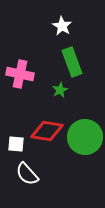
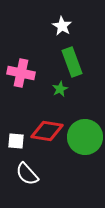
pink cross: moved 1 px right, 1 px up
green star: moved 1 px up
white square: moved 3 px up
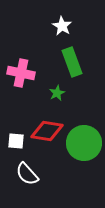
green star: moved 3 px left, 4 px down
green circle: moved 1 px left, 6 px down
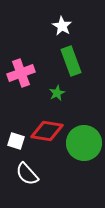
green rectangle: moved 1 px left, 1 px up
pink cross: rotated 32 degrees counterclockwise
white square: rotated 12 degrees clockwise
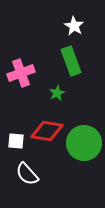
white star: moved 12 px right
white square: rotated 12 degrees counterclockwise
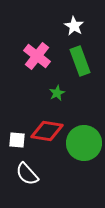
green rectangle: moved 9 px right
pink cross: moved 16 px right, 17 px up; rotated 32 degrees counterclockwise
white square: moved 1 px right, 1 px up
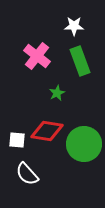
white star: rotated 30 degrees counterclockwise
green circle: moved 1 px down
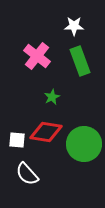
green star: moved 5 px left, 4 px down
red diamond: moved 1 px left, 1 px down
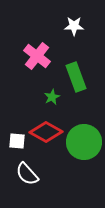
green rectangle: moved 4 px left, 16 px down
red diamond: rotated 20 degrees clockwise
white square: moved 1 px down
green circle: moved 2 px up
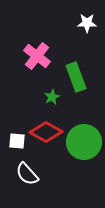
white star: moved 13 px right, 3 px up
